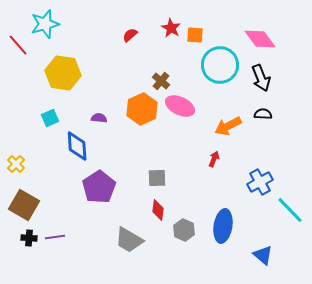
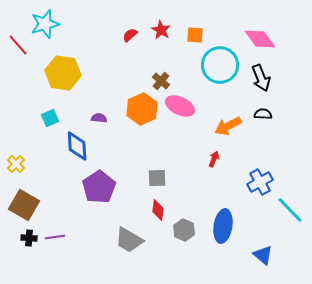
red star: moved 10 px left, 2 px down
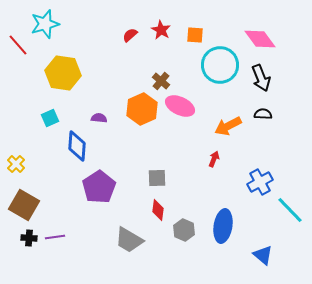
blue diamond: rotated 8 degrees clockwise
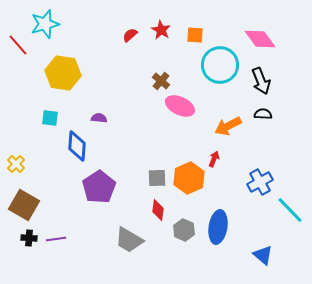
black arrow: moved 3 px down
orange hexagon: moved 47 px right, 69 px down
cyan square: rotated 30 degrees clockwise
blue ellipse: moved 5 px left, 1 px down
purple line: moved 1 px right, 2 px down
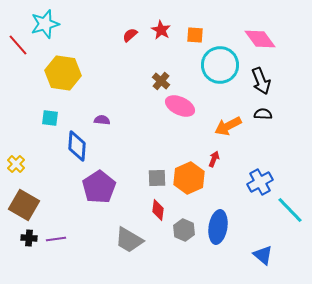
purple semicircle: moved 3 px right, 2 px down
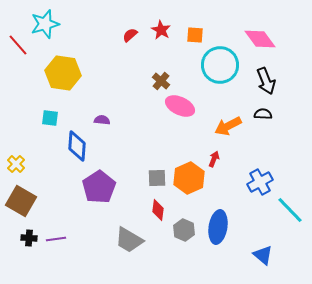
black arrow: moved 5 px right
brown square: moved 3 px left, 4 px up
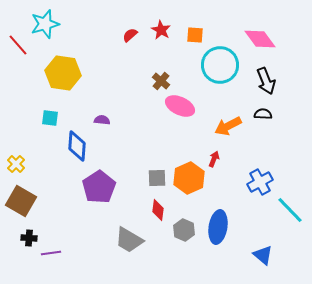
purple line: moved 5 px left, 14 px down
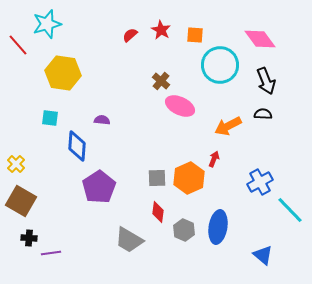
cyan star: moved 2 px right
red diamond: moved 2 px down
